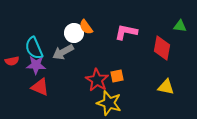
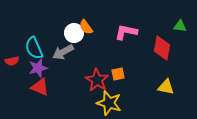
purple star: moved 2 px right, 3 px down; rotated 18 degrees counterclockwise
orange square: moved 1 px right, 2 px up
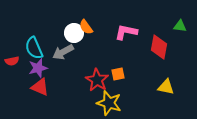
red diamond: moved 3 px left, 1 px up
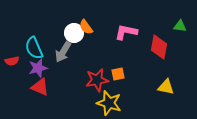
gray arrow: rotated 30 degrees counterclockwise
red star: rotated 30 degrees clockwise
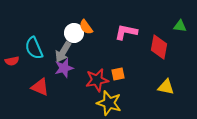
purple star: moved 26 px right
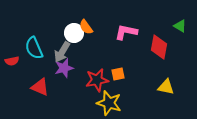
green triangle: rotated 24 degrees clockwise
gray arrow: moved 1 px left
